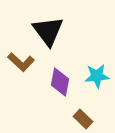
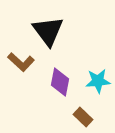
cyan star: moved 1 px right, 5 px down
brown rectangle: moved 2 px up
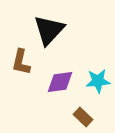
black triangle: moved 1 px right, 1 px up; rotated 20 degrees clockwise
brown L-shape: rotated 60 degrees clockwise
purple diamond: rotated 72 degrees clockwise
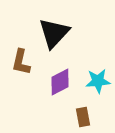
black triangle: moved 5 px right, 3 px down
purple diamond: rotated 20 degrees counterclockwise
brown rectangle: rotated 36 degrees clockwise
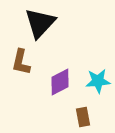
black triangle: moved 14 px left, 10 px up
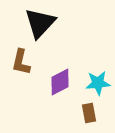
cyan star: moved 2 px down
brown rectangle: moved 6 px right, 4 px up
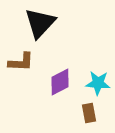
brown L-shape: rotated 100 degrees counterclockwise
cyan star: rotated 10 degrees clockwise
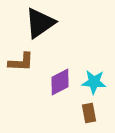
black triangle: rotated 12 degrees clockwise
cyan star: moved 4 px left, 1 px up
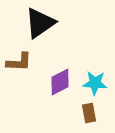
brown L-shape: moved 2 px left
cyan star: moved 1 px right, 1 px down
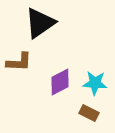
brown rectangle: rotated 54 degrees counterclockwise
